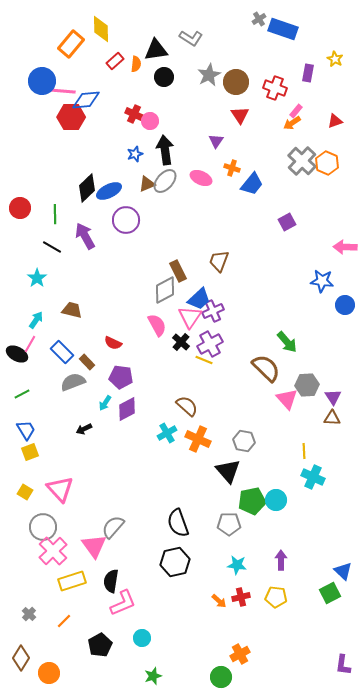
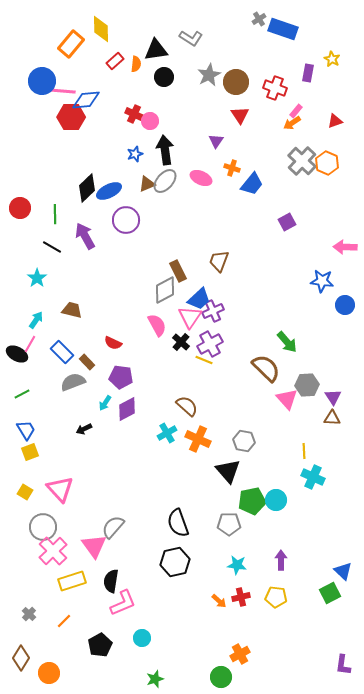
yellow star at (335, 59): moved 3 px left
green star at (153, 676): moved 2 px right, 3 px down
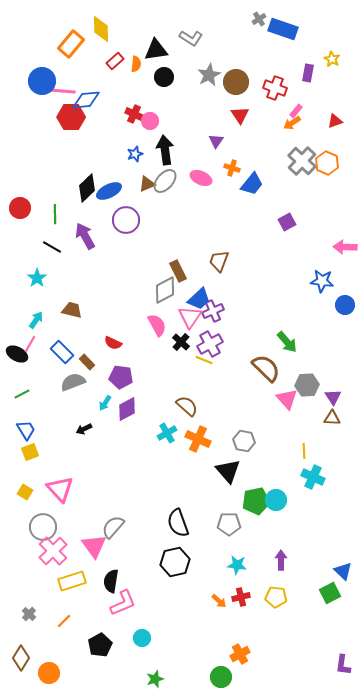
green pentagon at (252, 501): moved 4 px right
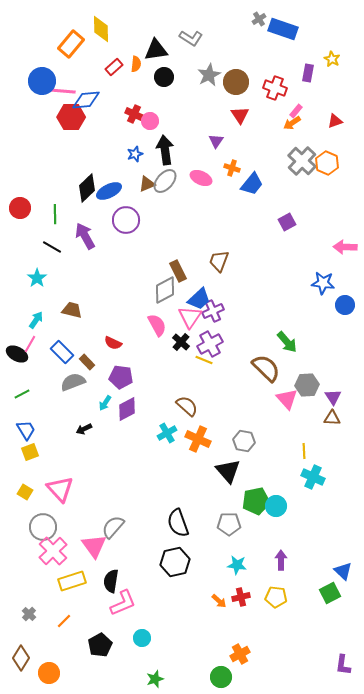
red rectangle at (115, 61): moved 1 px left, 6 px down
blue star at (322, 281): moved 1 px right, 2 px down
cyan circle at (276, 500): moved 6 px down
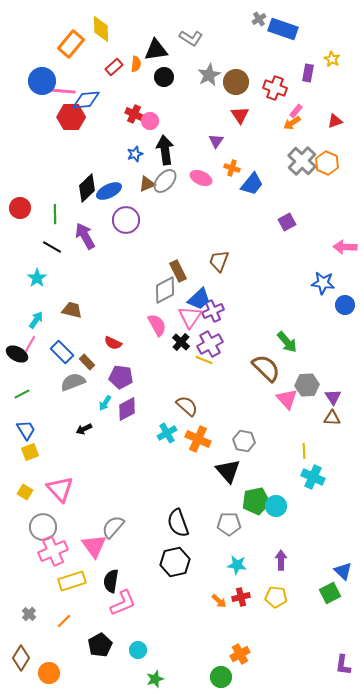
pink cross at (53, 551): rotated 20 degrees clockwise
cyan circle at (142, 638): moved 4 px left, 12 px down
